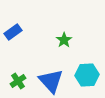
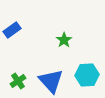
blue rectangle: moved 1 px left, 2 px up
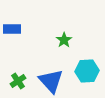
blue rectangle: moved 1 px up; rotated 36 degrees clockwise
cyan hexagon: moved 4 px up
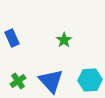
blue rectangle: moved 9 px down; rotated 66 degrees clockwise
cyan hexagon: moved 3 px right, 9 px down
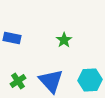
blue rectangle: rotated 54 degrees counterclockwise
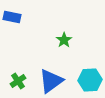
blue rectangle: moved 21 px up
blue triangle: rotated 36 degrees clockwise
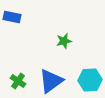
green star: moved 1 px down; rotated 21 degrees clockwise
green cross: rotated 21 degrees counterclockwise
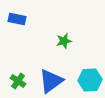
blue rectangle: moved 5 px right, 2 px down
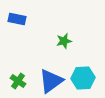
cyan hexagon: moved 7 px left, 2 px up
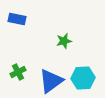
green cross: moved 9 px up; rotated 28 degrees clockwise
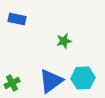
green cross: moved 6 px left, 11 px down
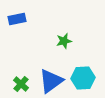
blue rectangle: rotated 24 degrees counterclockwise
green cross: moved 9 px right, 1 px down; rotated 21 degrees counterclockwise
